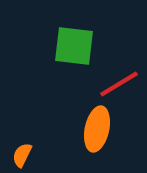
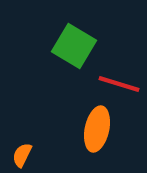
green square: rotated 24 degrees clockwise
red line: rotated 48 degrees clockwise
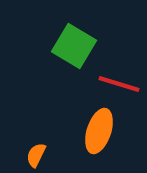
orange ellipse: moved 2 px right, 2 px down; rotated 6 degrees clockwise
orange semicircle: moved 14 px right
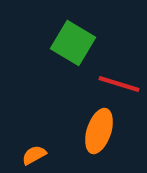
green square: moved 1 px left, 3 px up
orange semicircle: moved 2 px left; rotated 35 degrees clockwise
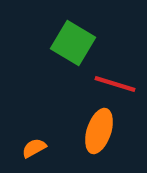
red line: moved 4 px left
orange semicircle: moved 7 px up
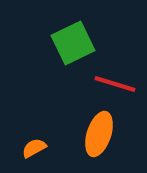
green square: rotated 33 degrees clockwise
orange ellipse: moved 3 px down
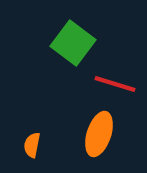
green square: rotated 27 degrees counterclockwise
orange semicircle: moved 2 px left, 3 px up; rotated 50 degrees counterclockwise
